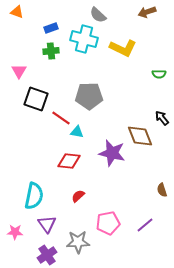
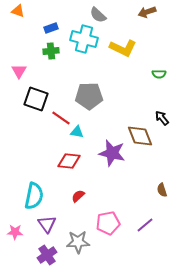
orange triangle: moved 1 px right, 1 px up
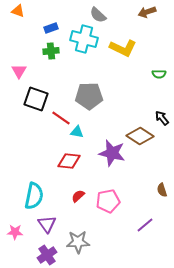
brown diamond: rotated 36 degrees counterclockwise
pink pentagon: moved 22 px up
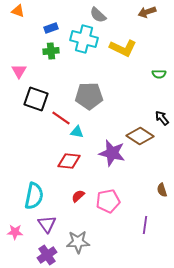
purple line: rotated 42 degrees counterclockwise
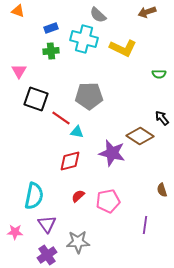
red diamond: moved 1 px right; rotated 20 degrees counterclockwise
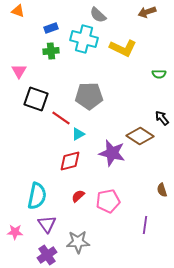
cyan triangle: moved 1 px right, 2 px down; rotated 40 degrees counterclockwise
cyan semicircle: moved 3 px right
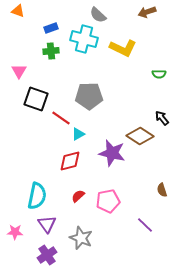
purple line: rotated 54 degrees counterclockwise
gray star: moved 3 px right, 4 px up; rotated 25 degrees clockwise
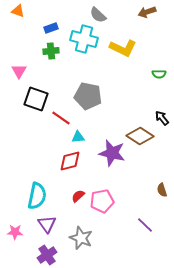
gray pentagon: moved 1 px left; rotated 12 degrees clockwise
cyan triangle: moved 3 px down; rotated 24 degrees clockwise
pink pentagon: moved 6 px left
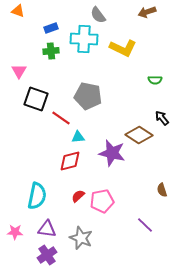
gray semicircle: rotated 12 degrees clockwise
cyan cross: rotated 12 degrees counterclockwise
green semicircle: moved 4 px left, 6 px down
brown diamond: moved 1 px left, 1 px up
purple triangle: moved 5 px down; rotated 48 degrees counterclockwise
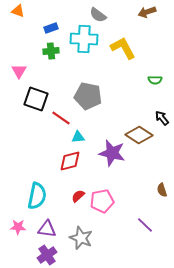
gray semicircle: rotated 18 degrees counterclockwise
yellow L-shape: rotated 144 degrees counterclockwise
pink star: moved 3 px right, 5 px up
